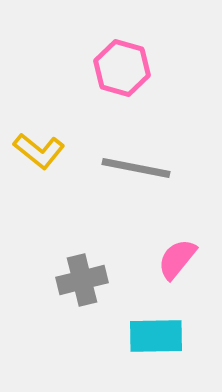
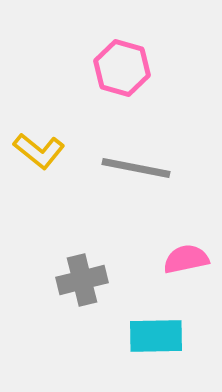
pink semicircle: moved 9 px right; rotated 39 degrees clockwise
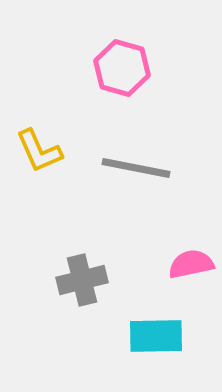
yellow L-shape: rotated 27 degrees clockwise
pink semicircle: moved 5 px right, 5 px down
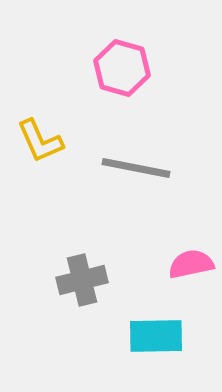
yellow L-shape: moved 1 px right, 10 px up
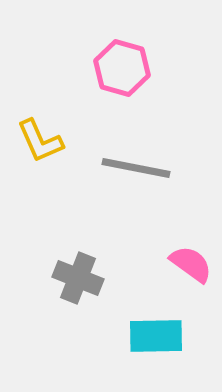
pink semicircle: rotated 48 degrees clockwise
gray cross: moved 4 px left, 2 px up; rotated 36 degrees clockwise
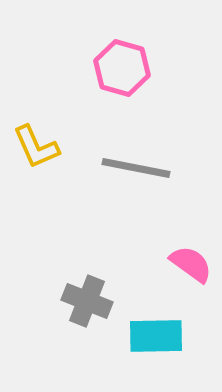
yellow L-shape: moved 4 px left, 6 px down
gray cross: moved 9 px right, 23 px down
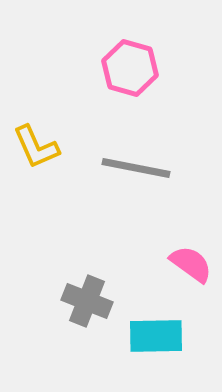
pink hexagon: moved 8 px right
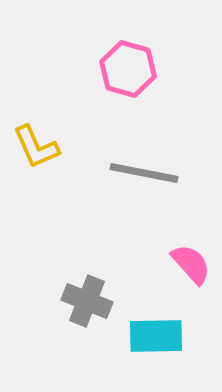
pink hexagon: moved 2 px left, 1 px down
gray line: moved 8 px right, 5 px down
pink semicircle: rotated 12 degrees clockwise
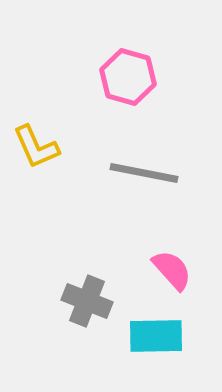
pink hexagon: moved 8 px down
pink semicircle: moved 19 px left, 6 px down
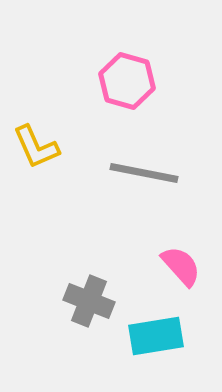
pink hexagon: moved 1 px left, 4 px down
pink semicircle: moved 9 px right, 4 px up
gray cross: moved 2 px right
cyan rectangle: rotated 8 degrees counterclockwise
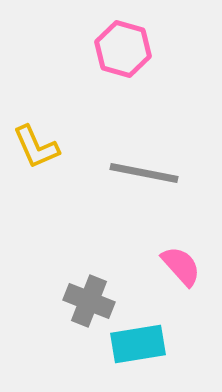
pink hexagon: moved 4 px left, 32 px up
cyan rectangle: moved 18 px left, 8 px down
